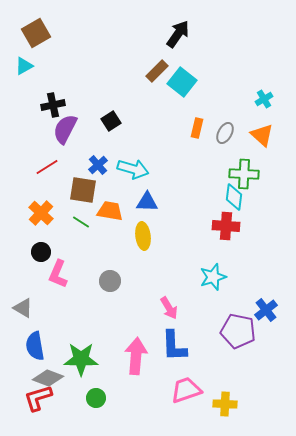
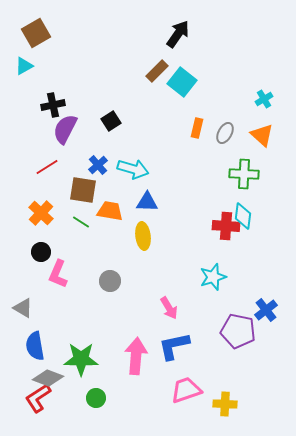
cyan diamond at (234, 197): moved 9 px right, 19 px down
blue L-shape at (174, 346): rotated 80 degrees clockwise
red L-shape at (38, 398): rotated 16 degrees counterclockwise
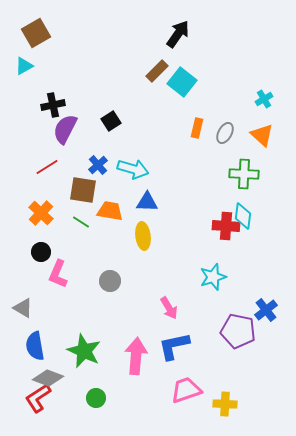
green star at (81, 359): moved 3 px right, 8 px up; rotated 24 degrees clockwise
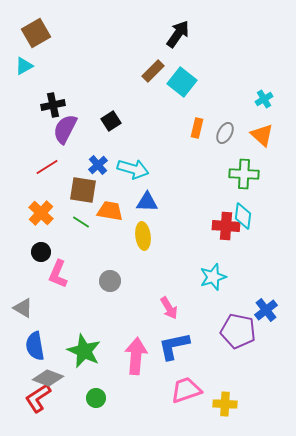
brown rectangle at (157, 71): moved 4 px left
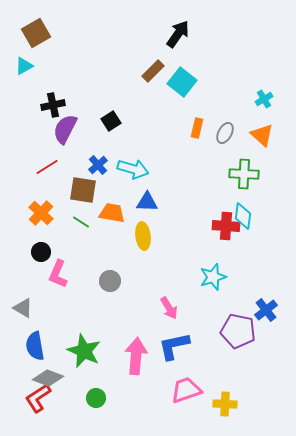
orange trapezoid at (110, 211): moved 2 px right, 2 px down
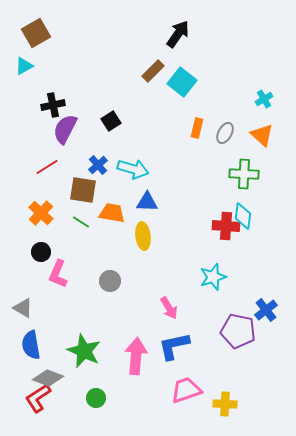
blue semicircle at (35, 346): moved 4 px left, 1 px up
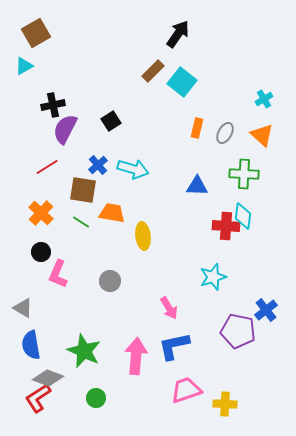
blue triangle at (147, 202): moved 50 px right, 16 px up
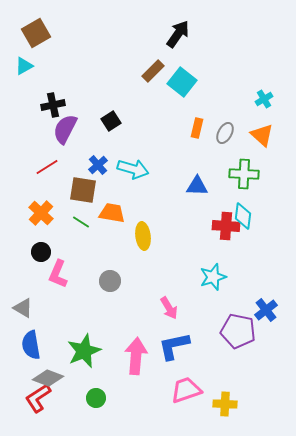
green star at (84, 351): rotated 24 degrees clockwise
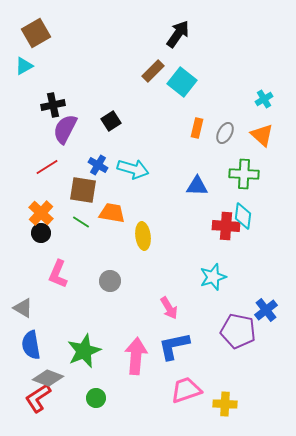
blue cross at (98, 165): rotated 18 degrees counterclockwise
black circle at (41, 252): moved 19 px up
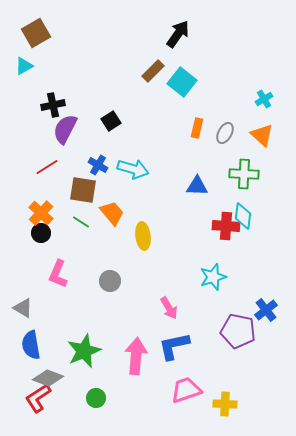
orange trapezoid at (112, 213): rotated 40 degrees clockwise
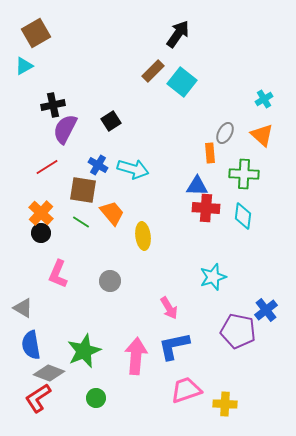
orange rectangle at (197, 128): moved 13 px right, 25 px down; rotated 18 degrees counterclockwise
red cross at (226, 226): moved 20 px left, 18 px up
gray diamond at (48, 378): moved 1 px right, 5 px up
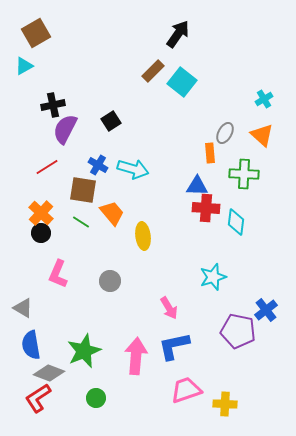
cyan diamond at (243, 216): moved 7 px left, 6 px down
